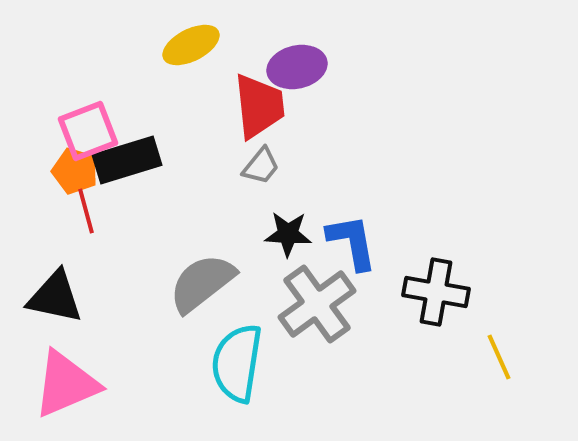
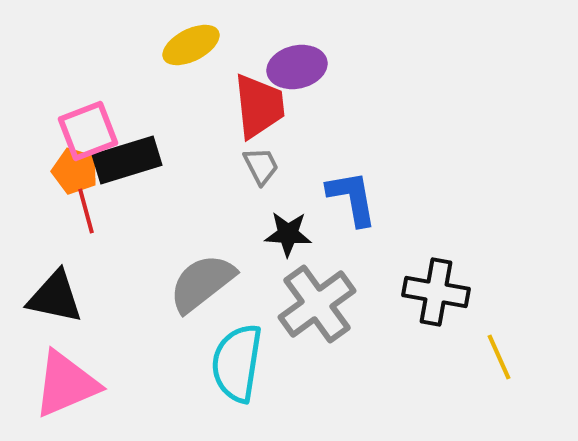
gray trapezoid: rotated 66 degrees counterclockwise
blue L-shape: moved 44 px up
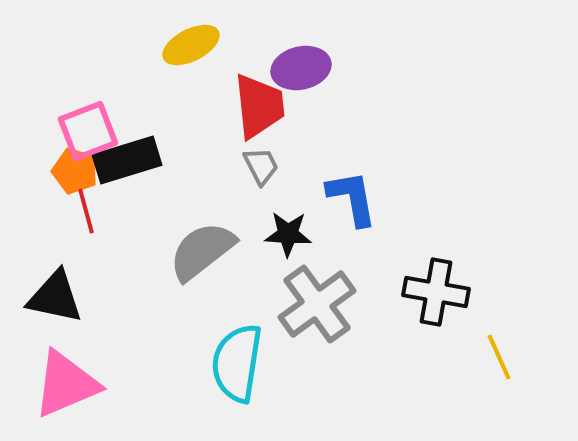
purple ellipse: moved 4 px right, 1 px down
gray semicircle: moved 32 px up
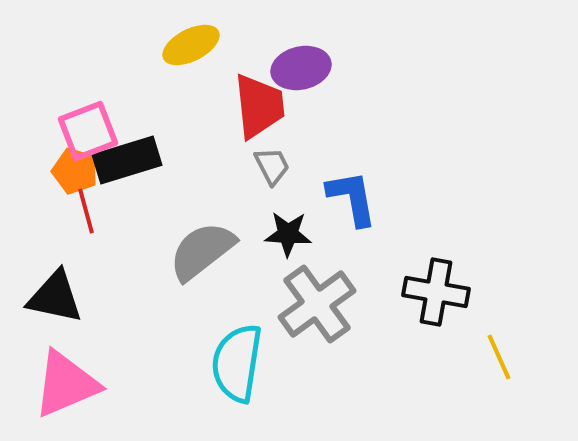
gray trapezoid: moved 11 px right
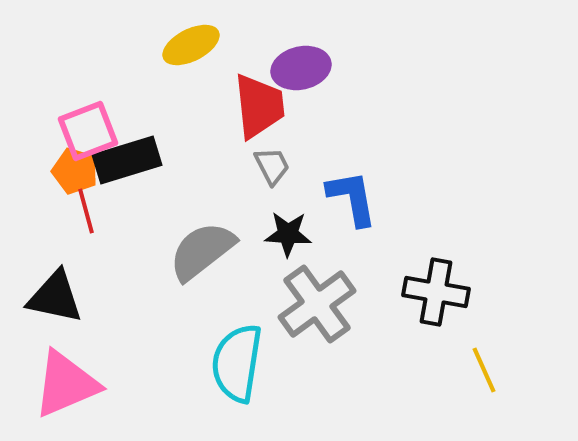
yellow line: moved 15 px left, 13 px down
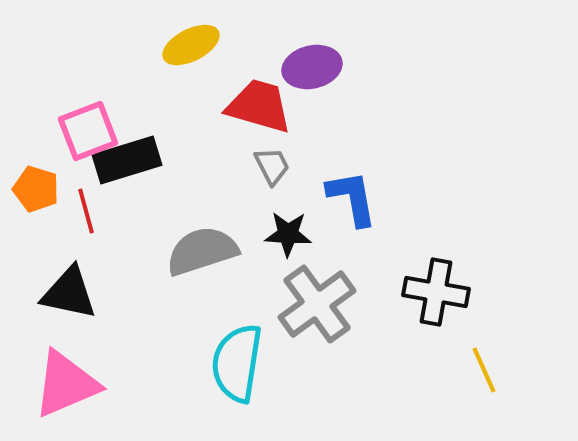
purple ellipse: moved 11 px right, 1 px up
red trapezoid: rotated 68 degrees counterclockwise
orange pentagon: moved 39 px left, 18 px down
gray semicircle: rotated 20 degrees clockwise
black triangle: moved 14 px right, 4 px up
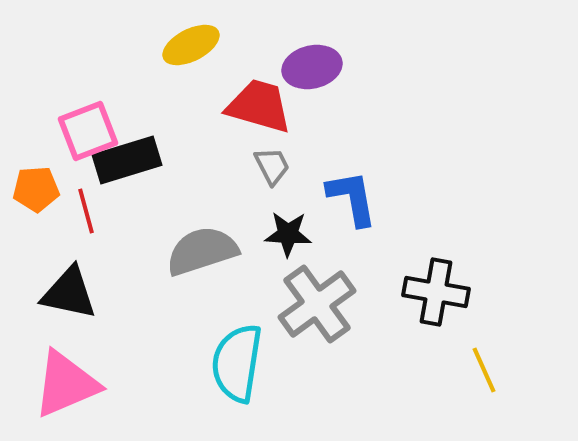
orange pentagon: rotated 21 degrees counterclockwise
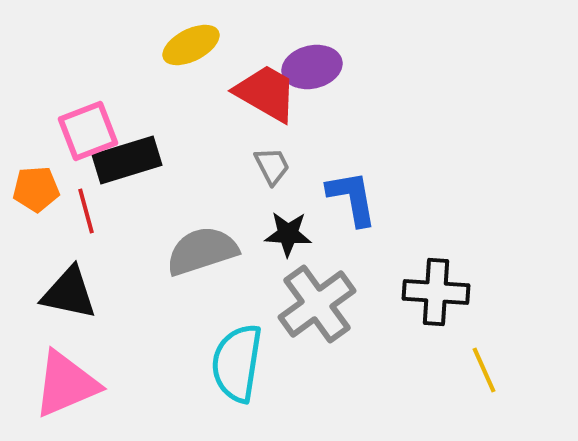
red trapezoid: moved 7 px right, 13 px up; rotated 14 degrees clockwise
black cross: rotated 6 degrees counterclockwise
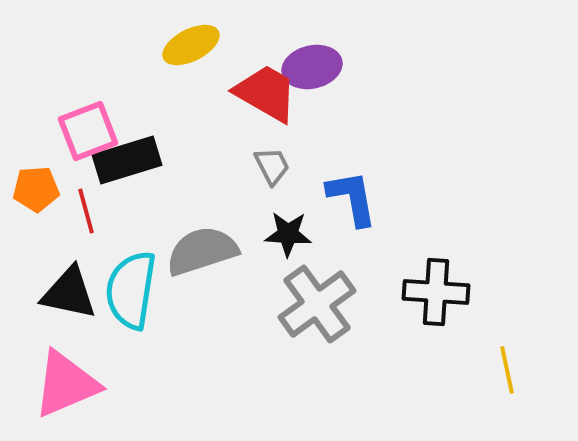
cyan semicircle: moved 106 px left, 73 px up
yellow line: moved 23 px right; rotated 12 degrees clockwise
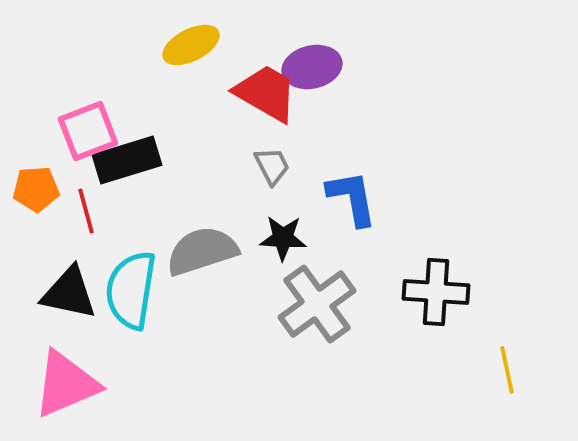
black star: moved 5 px left, 4 px down
